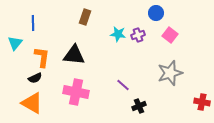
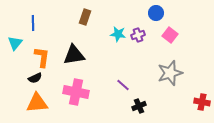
black triangle: rotated 15 degrees counterclockwise
orange triangle: moved 5 px right; rotated 35 degrees counterclockwise
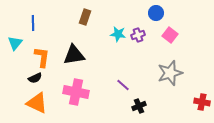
orange triangle: rotated 30 degrees clockwise
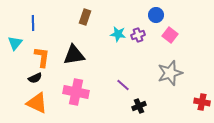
blue circle: moved 2 px down
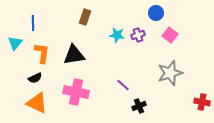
blue circle: moved 2 px up
cyan star: moved 1 px left, 1 px down
orange L-shape: moved 4 px up
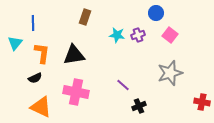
orange triangle: moved 4 px right, 4 px down
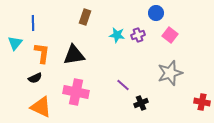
black cross: moved 2 px right, 3 px up
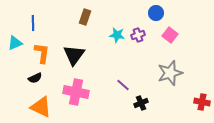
cyan triangle: rotated 28 degrees clockwise
black triangle: rotated 45 degrees counterclockwise
